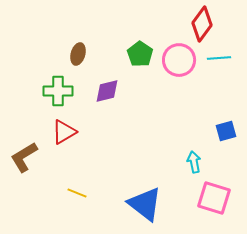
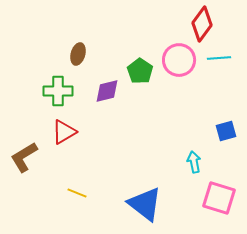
green pentagon: moved 17 px down
pink square: moved 5 px right
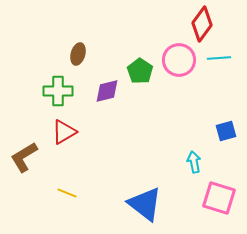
yellow line: moved 10 px left
